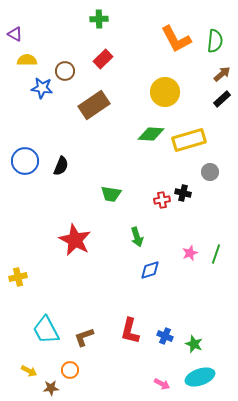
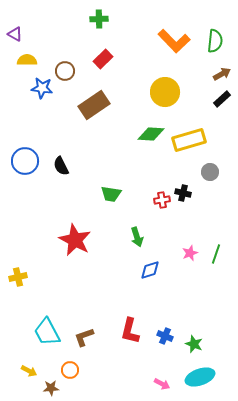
orange L-shape: moved 2 px left, 2 px down; rotated 16 degrees counterclockwise
brown arrow: rotated 12 degrees clockwise
black semicircle: rotated 132 degrees clockwise
cyan trapezoid: moved 1 px right, 2 px down
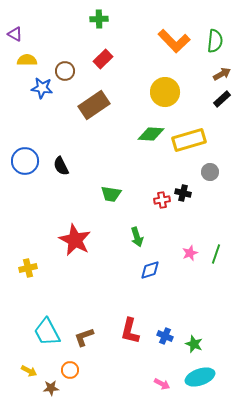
yellow cross: moved 10 px right, 9 px up
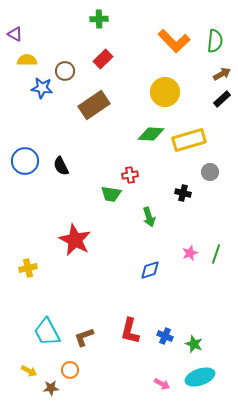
red cross: moved 32 px left, 25 px up
green arrow: moved 12 px right, 20 px up
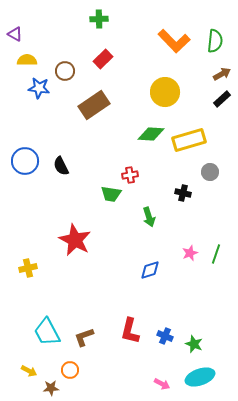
blue star: moved 3 px left
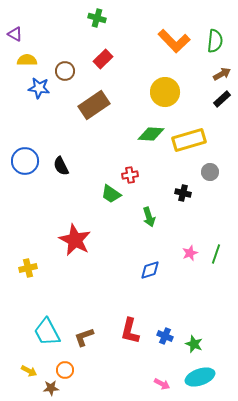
green cross: moved 2 px left, 1 px up; rotated 18 degrees clockwise
green trapezoid: rotated 25 degrees clockwise
orange circle: moved 5 px left
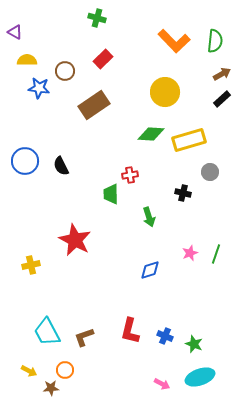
purple triangle: moved 2 px up
green trapezoid: rotated 55 degrees clockwise
yellow cross: moved 3 px right, 3 px up
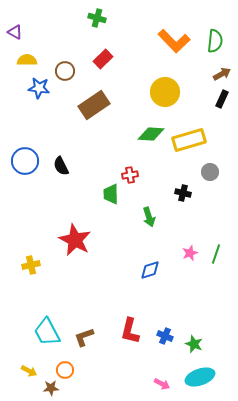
black rectangle: rotated 24 degrees counterclockwise
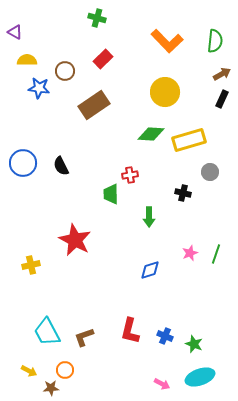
orange L-shape: moved 7 px left
blue circle: moved 2 px left, 2 px down
green arrow: rotated 18 degrees clockwise
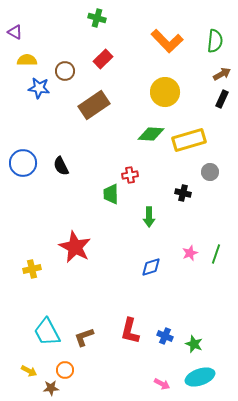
red star: moved 7 px down
yellow cross: moved 1 px right, 4 px down
blue diamond: moved 1 px right, 3 px up
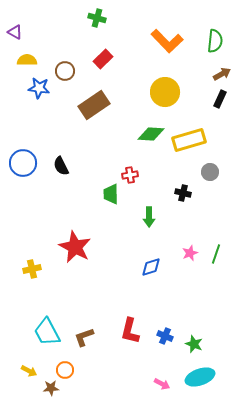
black rectangle: moved 2 px left
